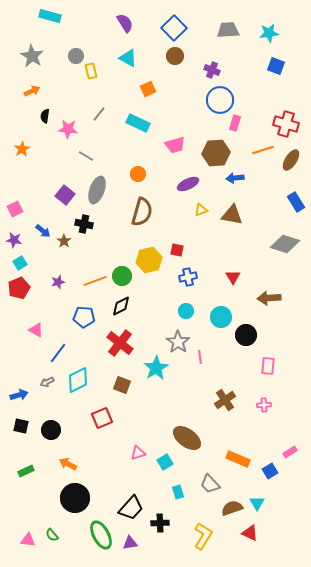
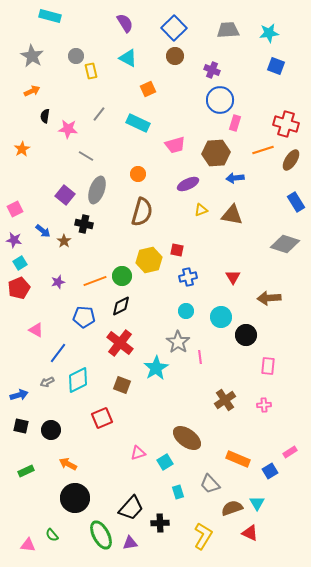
pink triangle at (28, 540): moved 5 px down
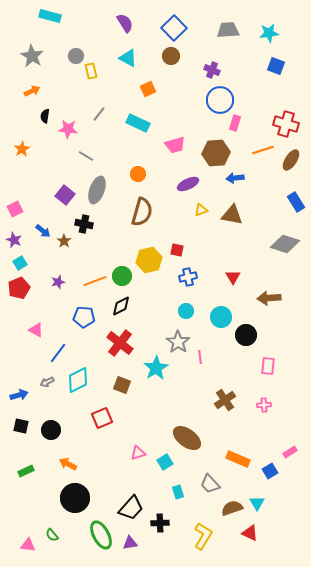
brown circle at (175, 56): moved 4 px left
purple star at (14, 240): rotated 14 degrees clockwise
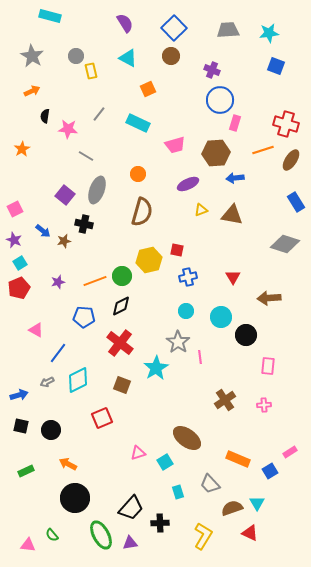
brown star at (64, 241): rotated 24 degrees clockwise
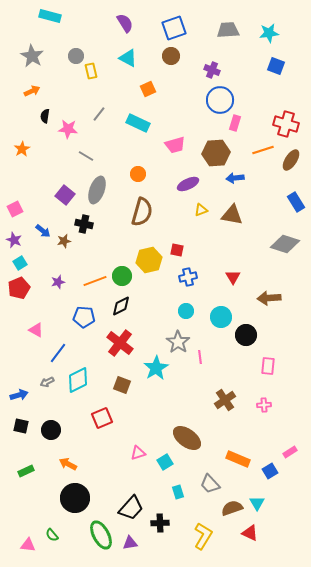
blue square at (174, 28): rotated 25 degrees clockwise
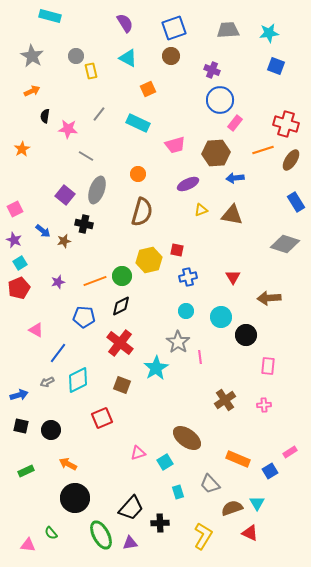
pink rectangle at (235, 123): rotated 21 degrees clockwise
green semicircle at (52, 535): moved 1 px left, 2 px up
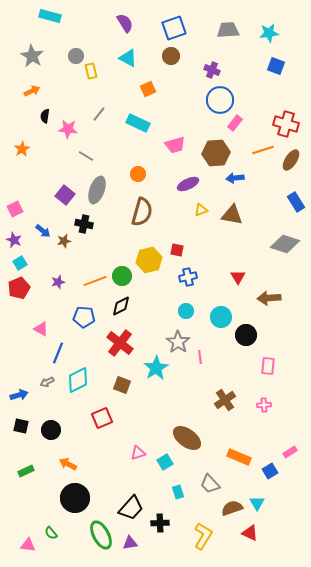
red triangle at (233, 277): moved 5 px right
pink triangle at (36, 330): moved 5 px right, 1 px up
blue line at (58, 353): rotated 15 degrees counterclockwise
orange rectangle at (238, 459): moved 1 px right, 2 px up
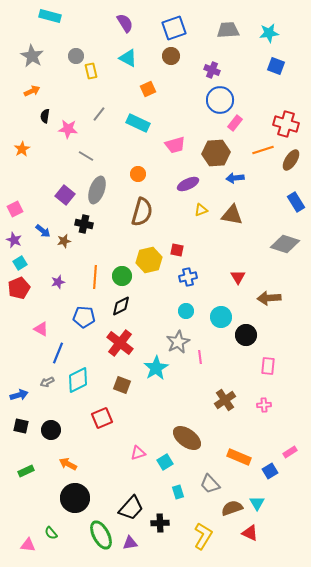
orange line at (95, 281): moved 4 px up; rotated 65 degrees counterclockwise
gray star at (178, 342): rotated 10 degrees clockwise
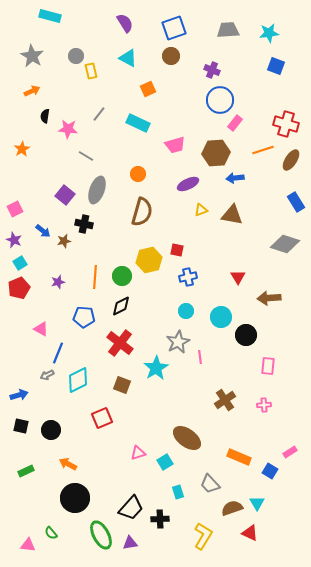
gray arrow at (47, 382): moved 7 px up
blue square at (270, 471): rotated 28 degrees counterclockwise
black cross at (160, 523): moved 4 px up
